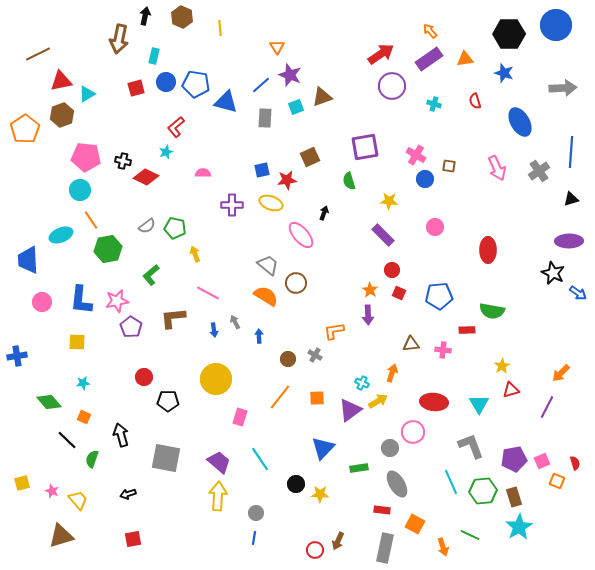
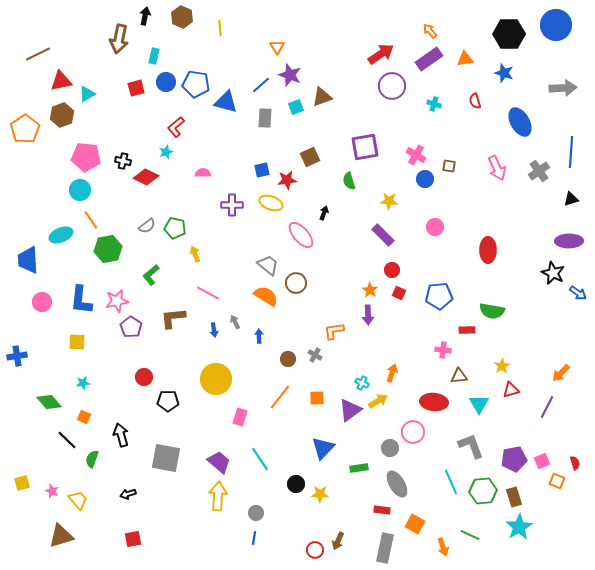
brown triangle at (411, 344): moved 48 px right, 32 px down
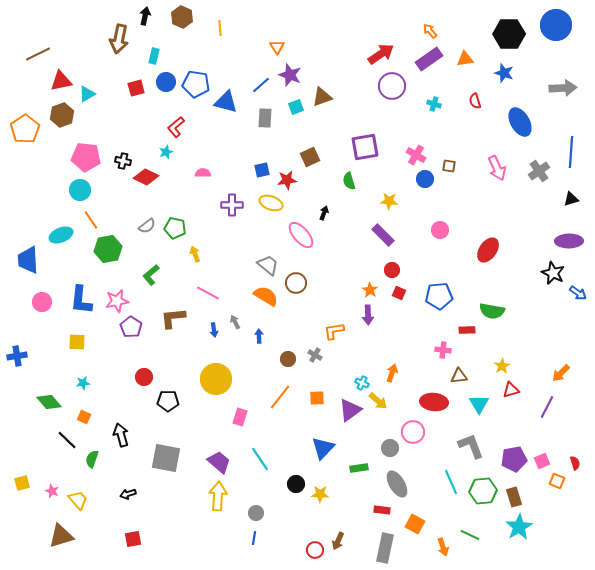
pink circle at (435, 227): moved 5 px right, 3 px down
red ellipse at (488, 250): rotated 35 degrees clockwise
yellow arrow at (378, 401): rotated 72 degrees clockwise
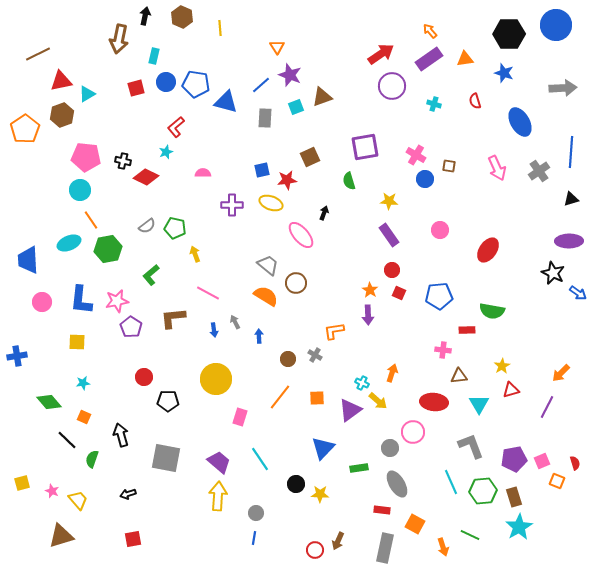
cyan ellipse at (61, 235): moved 8 px right, 8 px down
purple rectangle at (383, 235): moved 6 px right; rotated 10 degrees clockwise
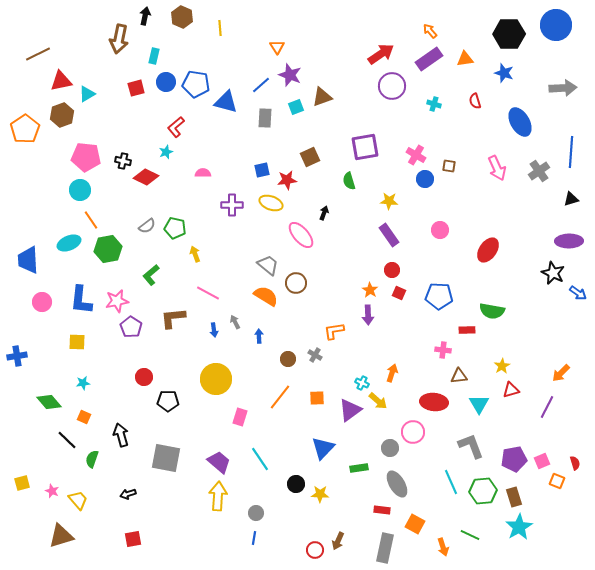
blue pentagon at (439, 296): rotated 8 degrees clockwise
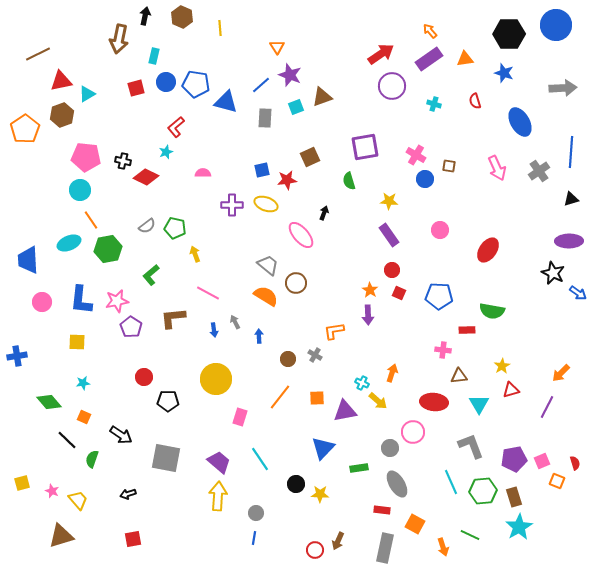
yellow ellipse at (271, 203): moved 5 px left, 1 px down
purple triangle at (350, 410): moved 5 px left, 1 px down; rotated 25 degrees clockwise
black arrow at (121, 435): rotated 140 degrees clockwise
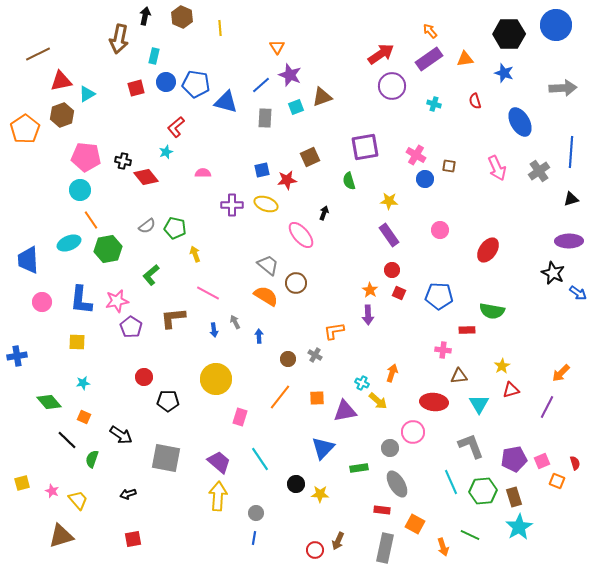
red diamond at (146, 177): rotated 25 degrees clockwise
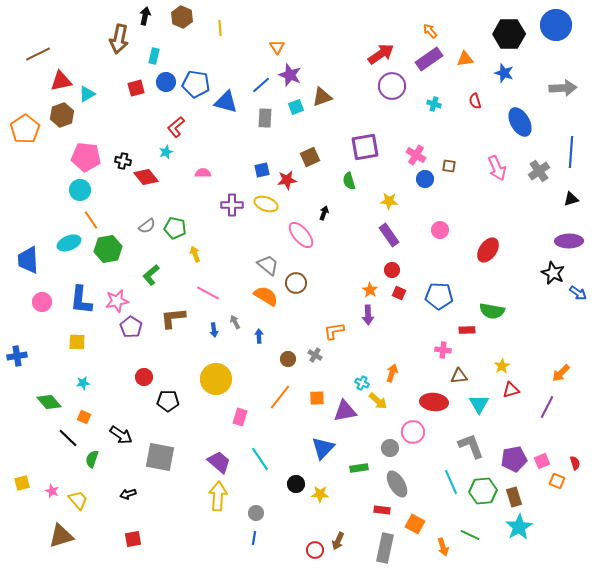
black line at (67, 440): moved 1 px right, 2 px up
gray square at (166, 458): moved 6 px left, 1 px up
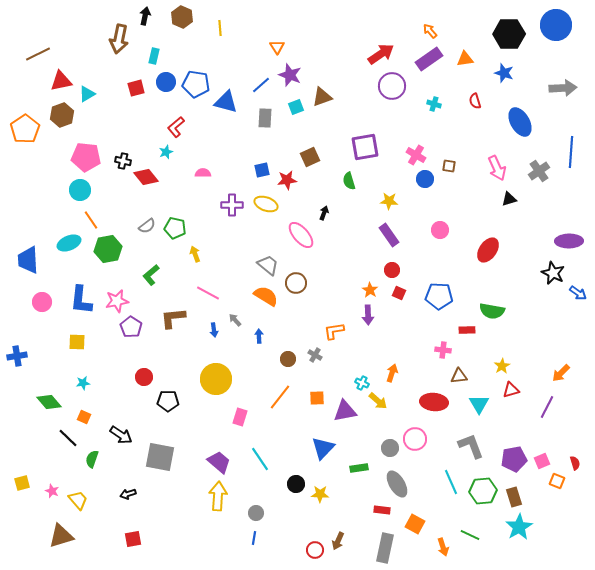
black triangle at (571, 199): moved 62 px left
gray arrow at (235, 322): moved 2 px up; rotated 16 degrees counterclockwise
pink circle at (413, 432): moved 2 px right, 7 px down
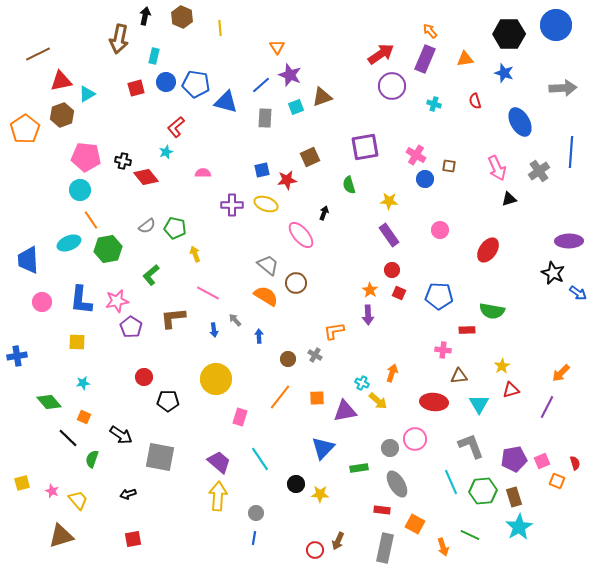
purple rectangle at (429, 59): moved 4 px left; rotated 32 degrees counterclockwise
green semicircle at (349, 181): moved 4 px down
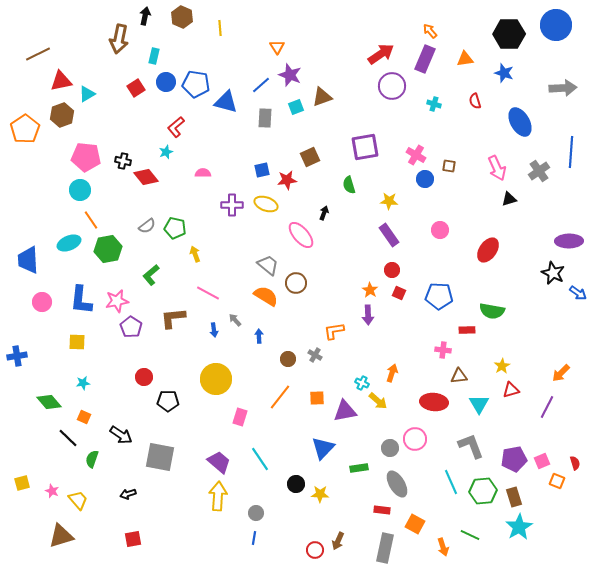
red square at (136, 88): rotated 18 degrees counterclockwise
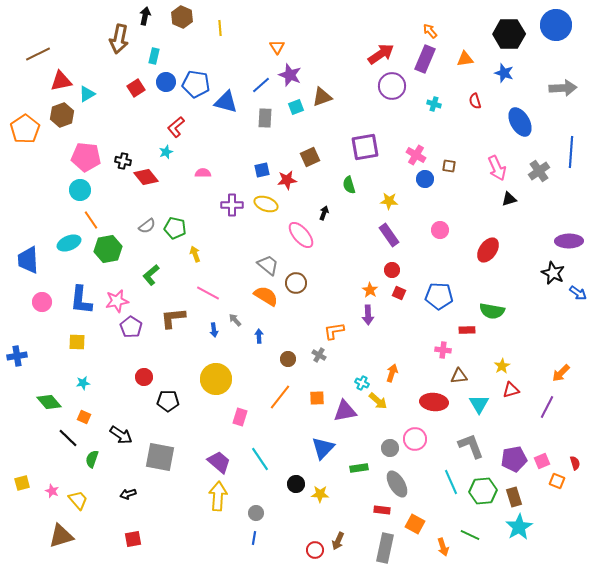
gray cross at (315, 355): moved 4 px right
